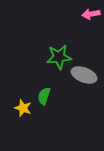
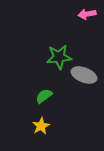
pink arrow: moved 4 px left
green semicircle: rotated 36 degrees clockwise
yellow star: moved 18 px right, 18 px down; rotated 24 degrees clockwise
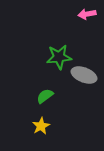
green semicircle: moved 1 px right
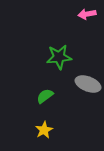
gray ellipse: moved 4 px right, 9 px down
yellow star: moved 3 px right, 4 px down
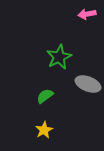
green star: rotated 20 degrees counterclockwise
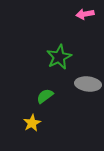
pink arrow: moved 2 px left
gray ellipse: rotated 15 degrees counterclockwise
yellow star: moved 12 px left, 7 px up
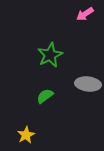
pink arrow: rotated 24 degrees counterclockwise
green star: moved 9 px left, 2 px up
yellow star: moved 6 px left, 12 px down
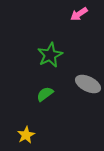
pink arrow: moved 6 px left
gray ellipse: rotated 20 degrees clockwise
green semicircle: moved 2 px up
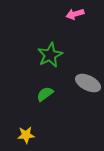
pink arrow: moved 4 px left; rotated 18 degrees clockwise
gray ellipse: moved 1 px up
yellow star: rotated 24 degrees clockwise
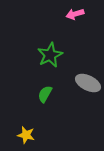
green semicircle: rotated 24 degrees counterclockwise
yellow star: rotated 18 degrees clockwise
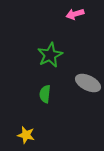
green semicircle: rotated 24 degrees counterclockwise
